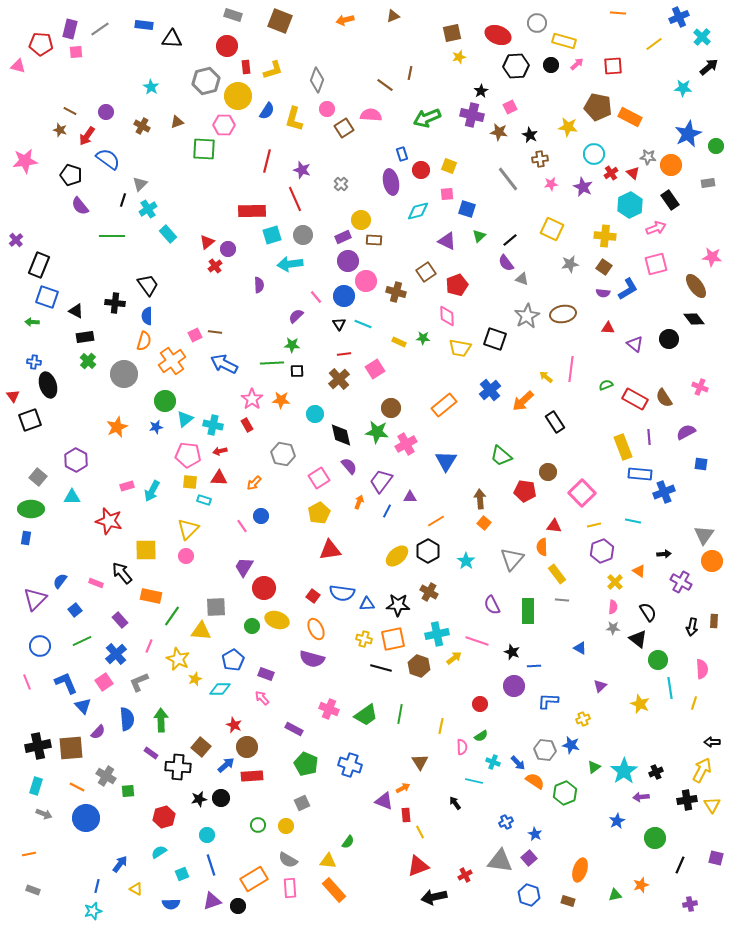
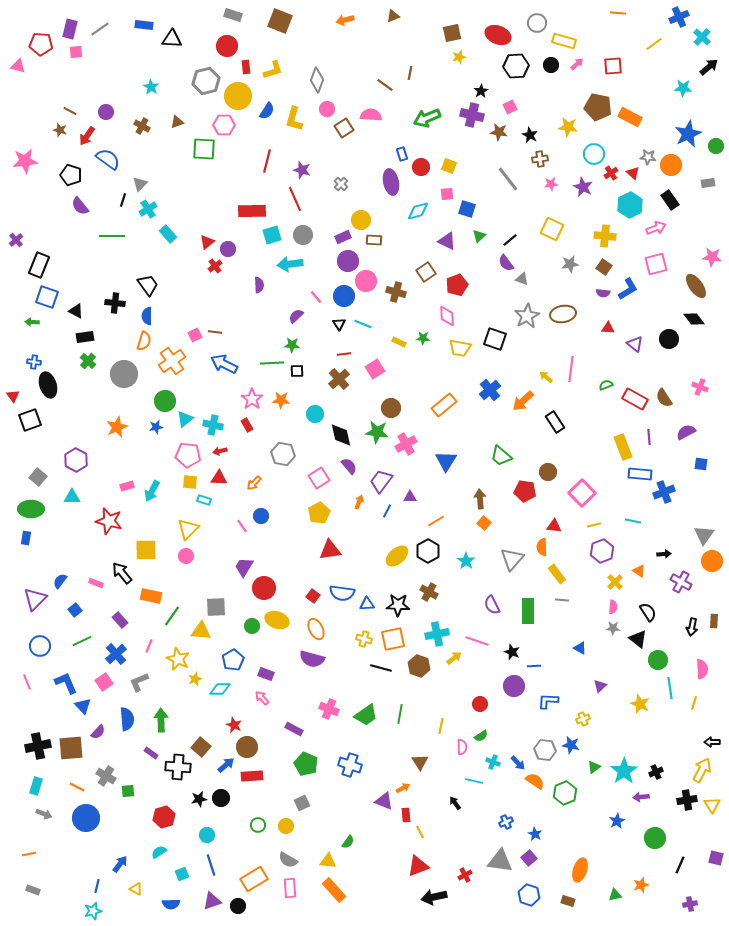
red circle at (421, 170): moved 3 px up
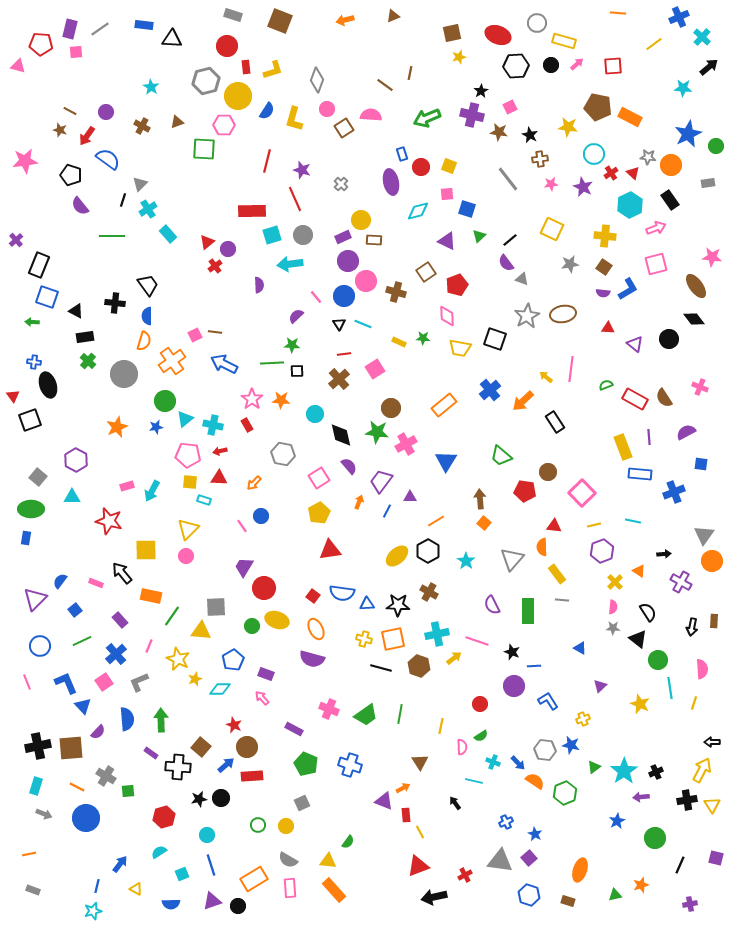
blue cross at (664, 492): moved 10 px right
blue L-shape at (548, 701): rotated 55 degrees clockwise
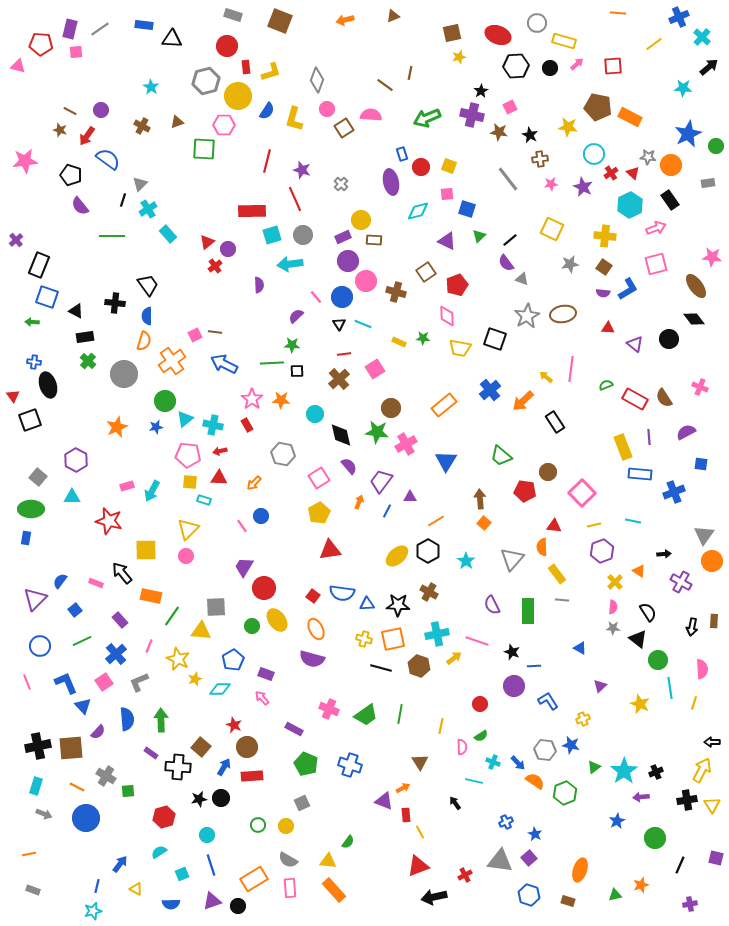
black circle at (551, 65): moved 1 px left, 3 px down
yellow L-shape at (273, 70): moved 2 px left, 2 px down
purple circle at (106, 112): moved 5 px left, 2 px up
blue circle at (344, 296): moved 2 px left, 1 px down
yellow ellipse at (277, 620): rotated 35 degrees clockwise
blue arrow at (226, 765): moved 2 px left, 2 px down; rotated 18 degrees counterclockwise
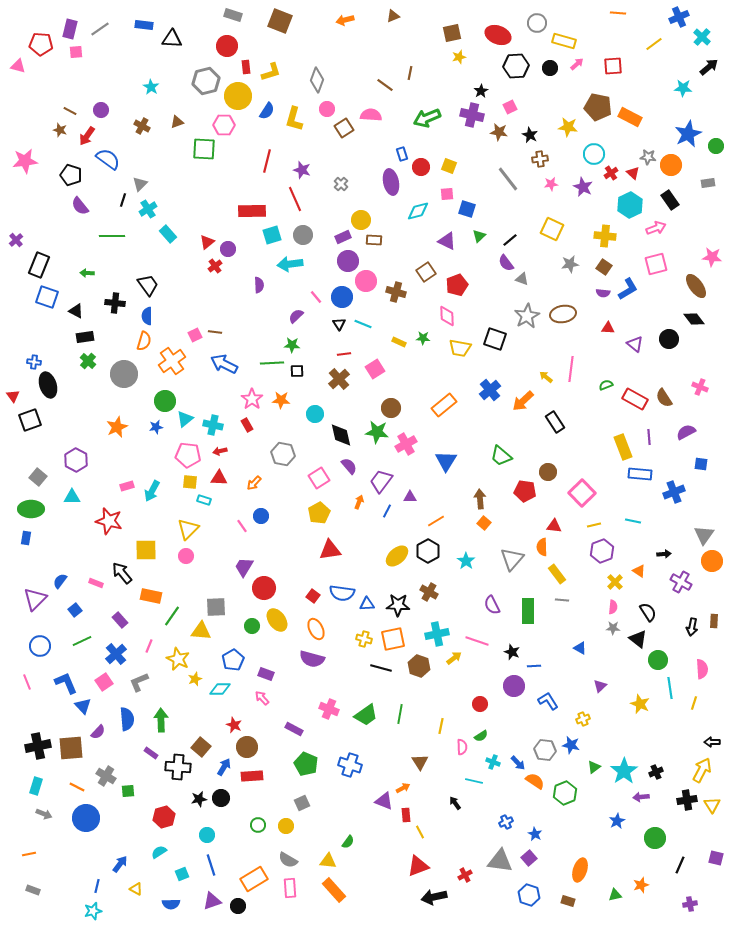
green arrow at (32, 322): moved 55 px right, 49 px up
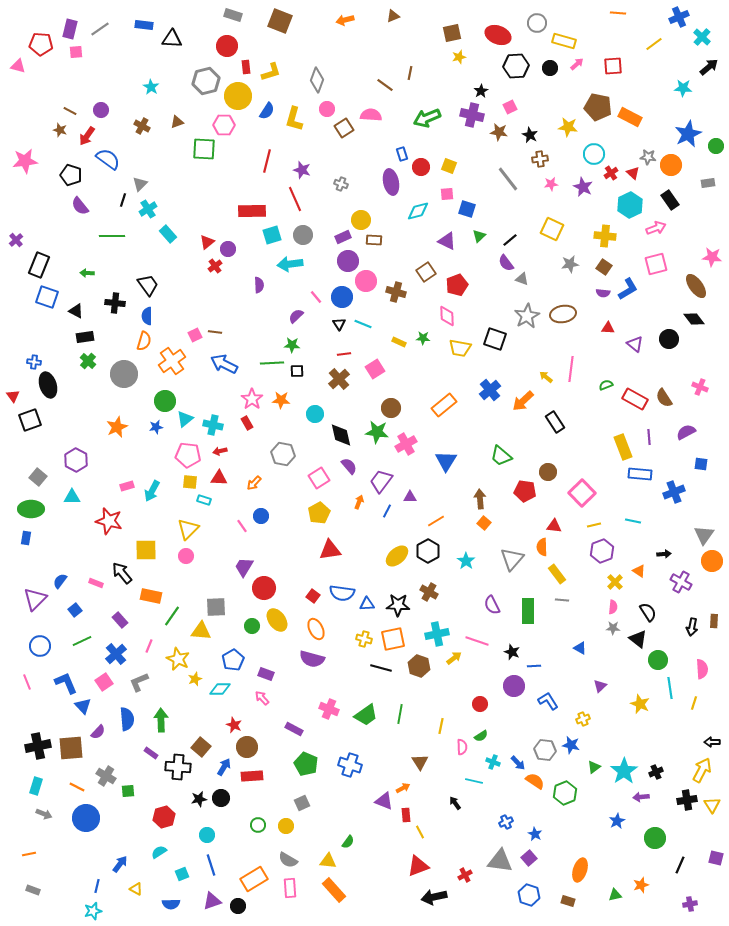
gray cross at (341, 184): rotated 24 degrees counterclockwise
red rectangle at (247, 425): moved 2 px up
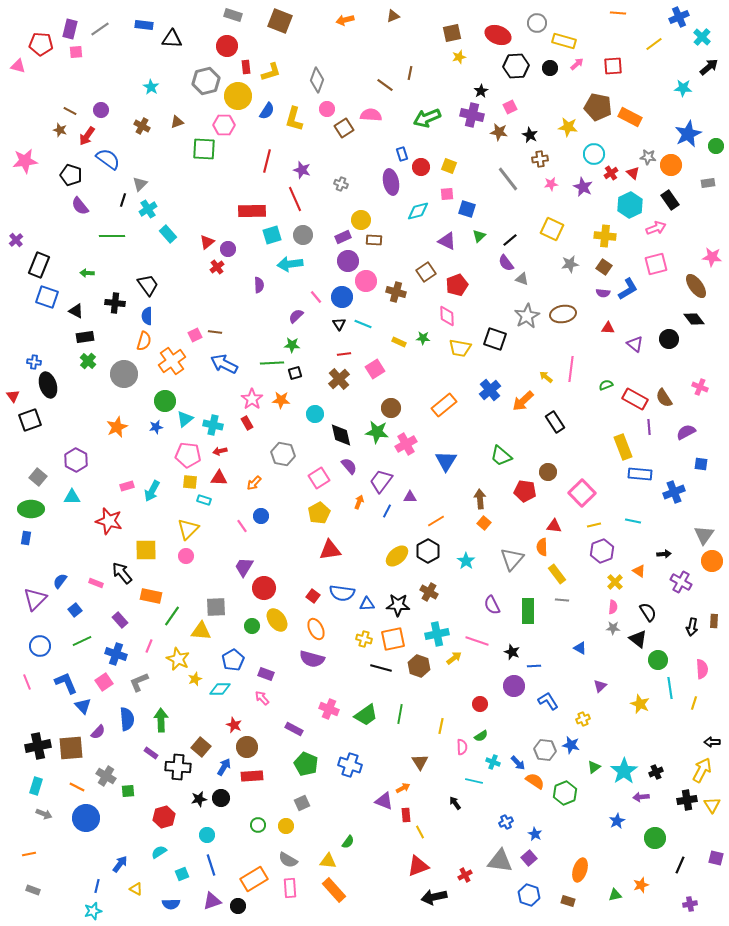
red cross at (215, 266): moved 2 px right, 1 px down
black square at (297, 371): moved 2 px left, 2 px down; rotated 16 degrees counterclockwise
purple line at (649, 437): moved 10 px up
blue cross at (116, 654): rotated 30 degrees counterclockwise
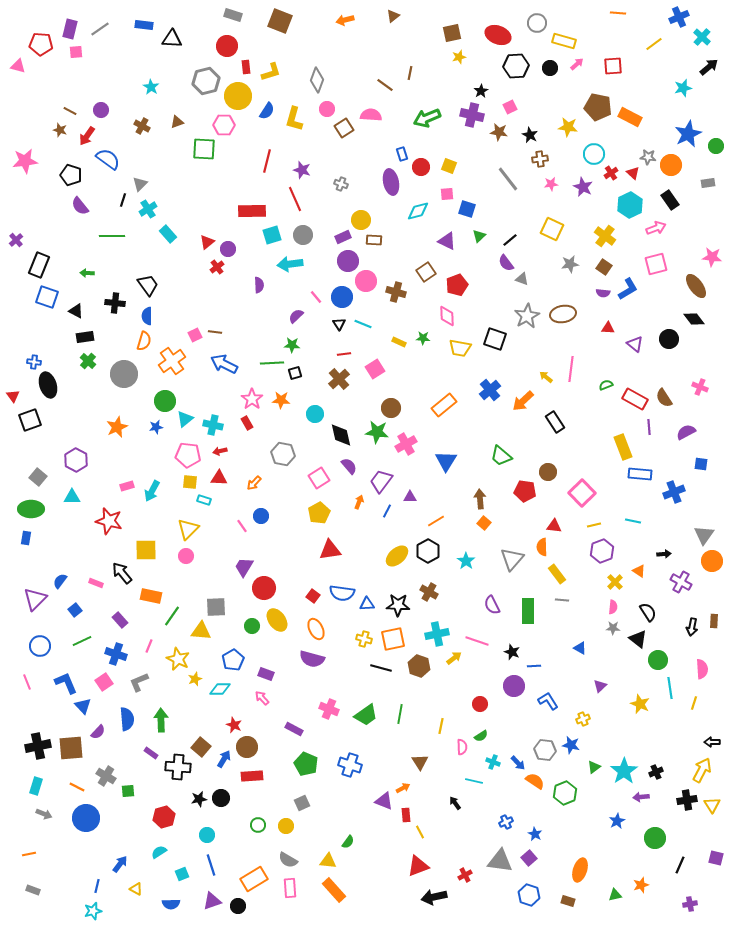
brown triangle at (393, 16): rotated 16 degrees counterclockwise
cyan star at (683, 88): rotated 18 degrees counterclockwise
yellow cross at (605, 236): rotated 30 degrees clockwise
blue arrow at (224, 767): moved 8 px up
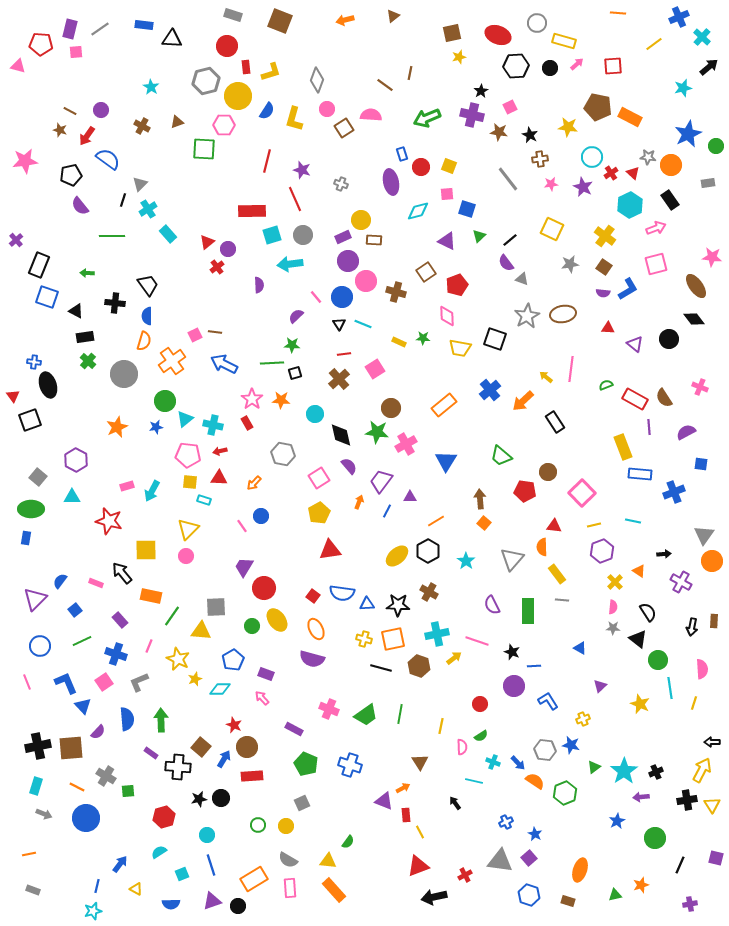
cyan circle at (594, 154): moved 2 px left, 3 px down
black pentagon at (71, 175): rotated 30 degrees counterclockwise
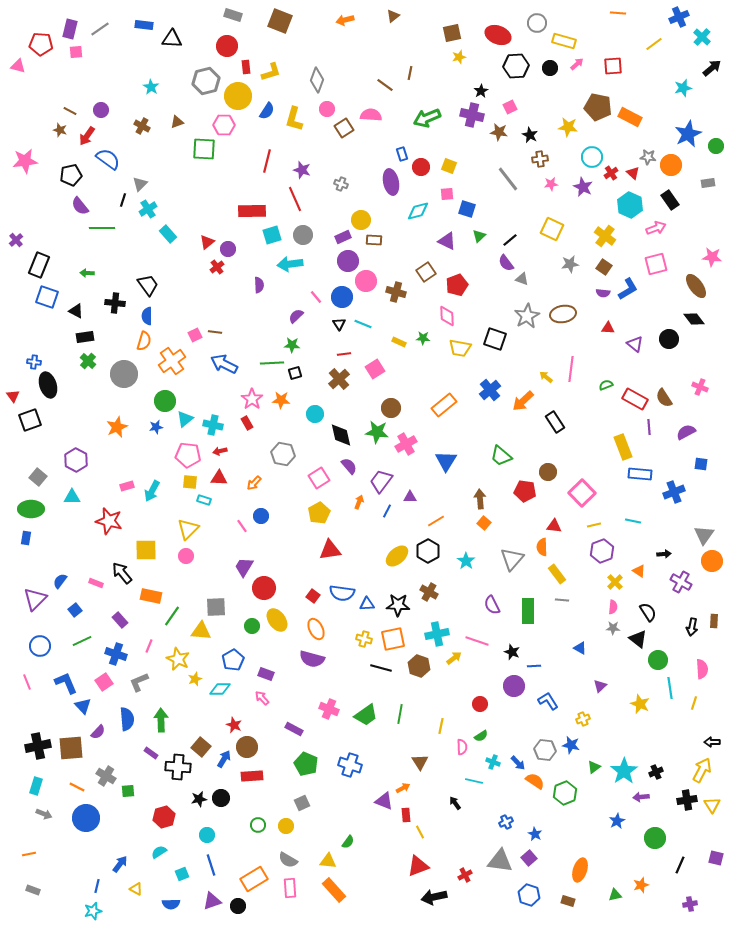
black arrow at (709, 67): moved 3 px right, 1 px down
cyan hexagon at (630, 205): rotated 10 degrees counterclockwise
green line at (112, 236): moved 10 px left, 8 px up
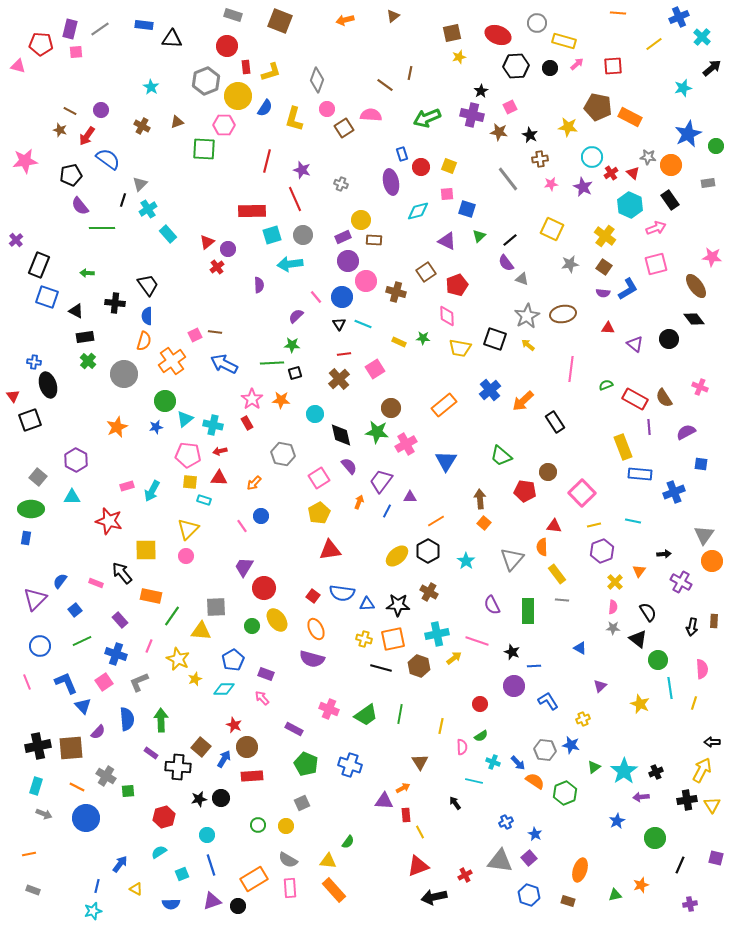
gray hexagon at (206, 81): rotated 8 degrees counterclockwise
blue semicircle at (267, 111): moved 2 px left, 3 px up
yellow arrow at (546, 377): moved 18 px left, 32 px up
orange triangle at (639, 571): rotated 32 degrees clockwise
cyan diamond at (220, 689): moved 4 px right
purple triangle at (384, 801): rotated 18 degrees counterclockwise
